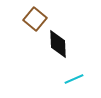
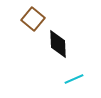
brown square: moved 2 px left
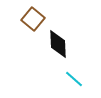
cyan line: rotated 66 degrees clockwise
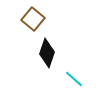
black diamond: moved 11 px left, 9 px down; rotated 20 degrees clockwise
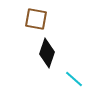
brown square: moved 3 px right; rotated 30 degrees counterclockwise
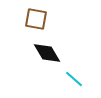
black diamond: rotated 48 degrees counterclockwise
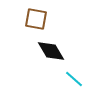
black diamond: moved 4 px right, 2 px up
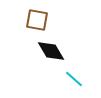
brown square: moved 1 px right, 1 px down
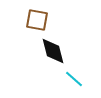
black diamond: moved 2 px right; rotated 16 degrees clockwise
